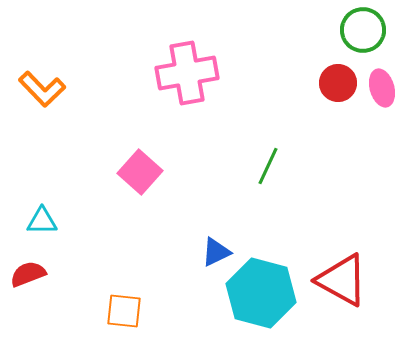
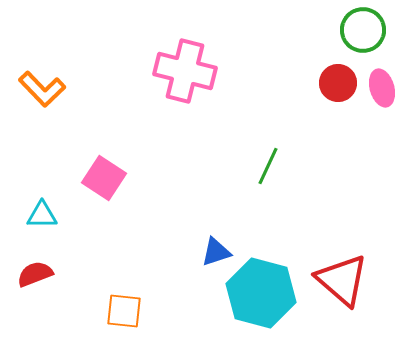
pink cross: moved 2 px left, 2 px up; rotated 24 degrees clockwise
pink square: moved 36 px left, 6 px down; rotated 9 degrees counterclockwise
cyan triangle: moved 6 px up
blue triangle: rotated 8 degrees clockwise
red semicircle: moved 7 px right
red triangle: rotated 12 degrees clockwise
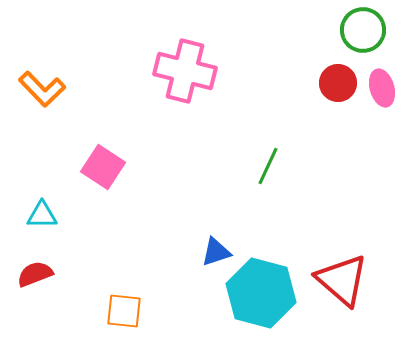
pink square: moved 1 px left, 11 px up
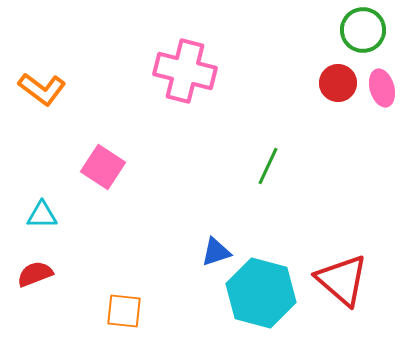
orange L-shape: rotated 9 degrees counterclockwise
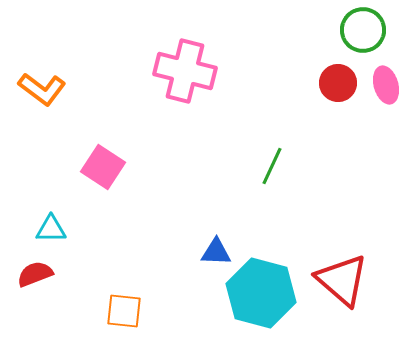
pink ellipse: moved 4 px right, 3 px up
green line: moved 4 px right
cyan triangle: moved 9 px right, 14 px down
blue triangle: rotated 20 degrees clockwise
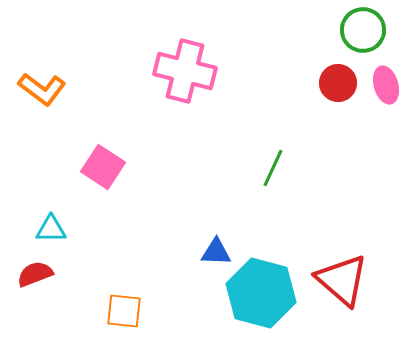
green line: moved 1 px right, 2 px down
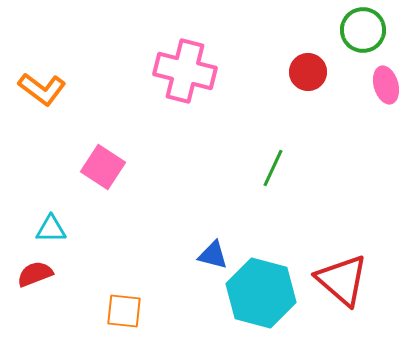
red circle: moved 30 px left, 11 px up
blue triangle: moved 3 px left, 3 px down; rotated 12 degrees clockwise
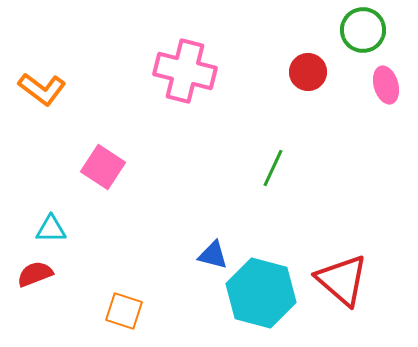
orange square: rotated 12 degrees clockwise
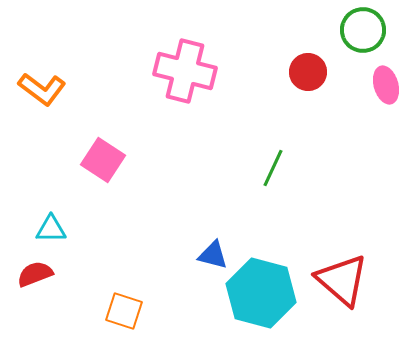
pink square: moved 7 px up
